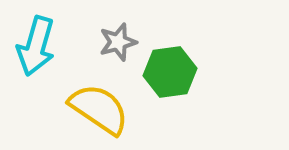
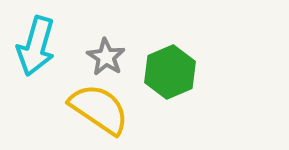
gray star: moved 12 px left, 15 px down; rotated 24 degrees counterclockwise
green hexagon: rotated 15 degrees counterclockwise
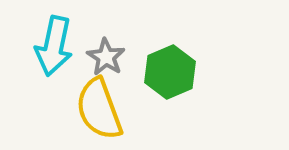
cyan arrow: moved 18 px right; rotated 4 degrees counterclockwise
yellow semicircle: rotated 144 degrees counterclockwise
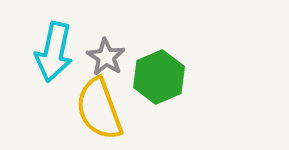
cyan arrow: moved 6 px down
green hexagon: moved 11 px left, 5 px down
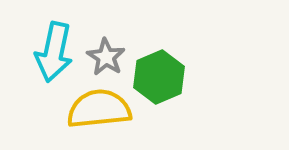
yellow semicircle: rotated 104 degrees clockwise
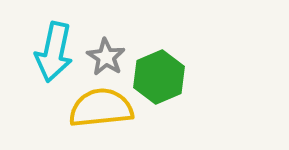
yellow semicircle: moved 2 px right, 1 px up
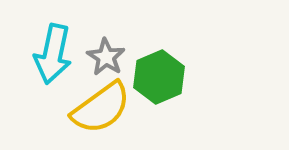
cyan arrow: moved 1 px left, 2 px down
yellow semicircle: rotated 150 degrees clockwise
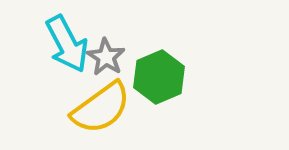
cyan arrow: moved 14 px right, 10 px up; rotated 40 degrees counterclockwise
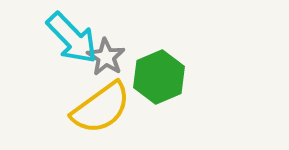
cyan arrow: moved 5 px right, 6 px up; rotated 16 degrees counterclockwise
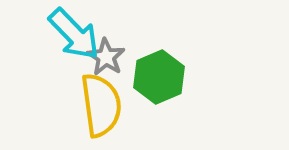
cyan arrow: moved 2 px right, 4 px up
yellow semicircle: moved 3 px up; rotated 62 degrees counterclockwise
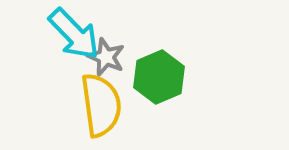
gray star: rotated 9 degrees counterclockwise
